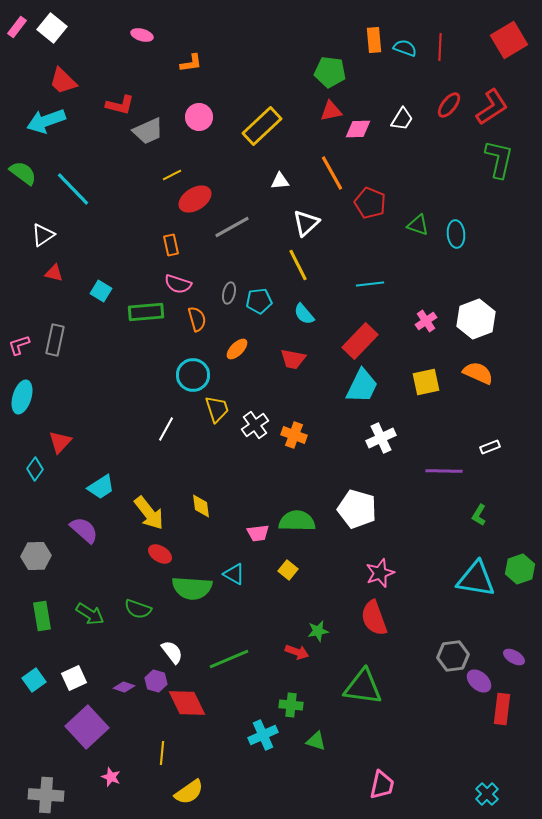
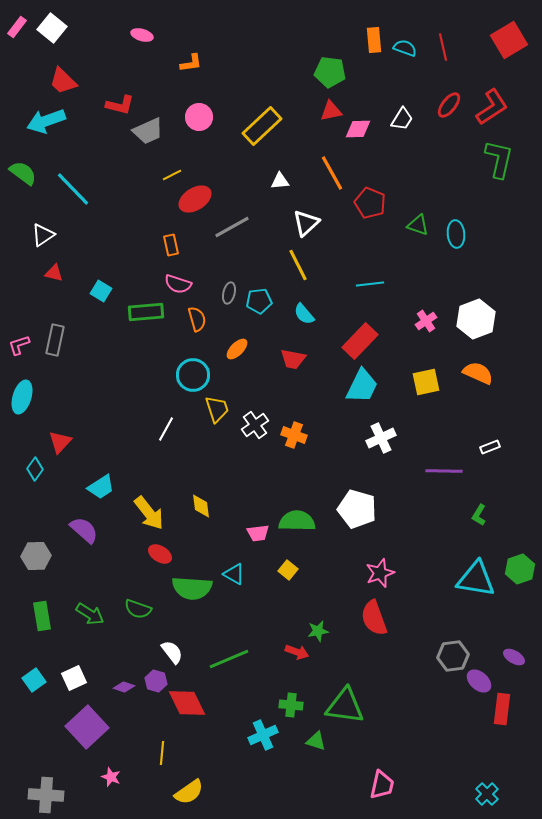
red line at (440, 47): moved 3 px right; rotated 16 degrees counterclockwise
green triangle at (363, 687): moved 18 px left, 19 px down
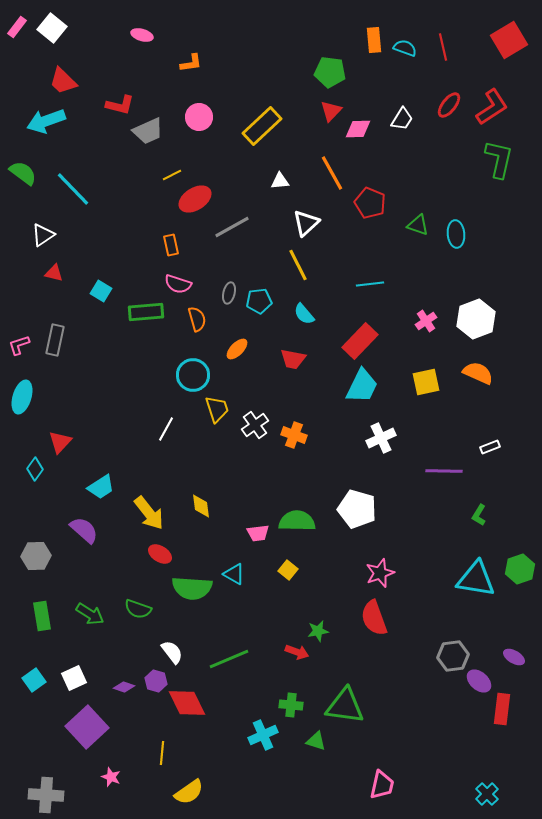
red triangle at (331, 111): rotated 35 degrees counterclockwise
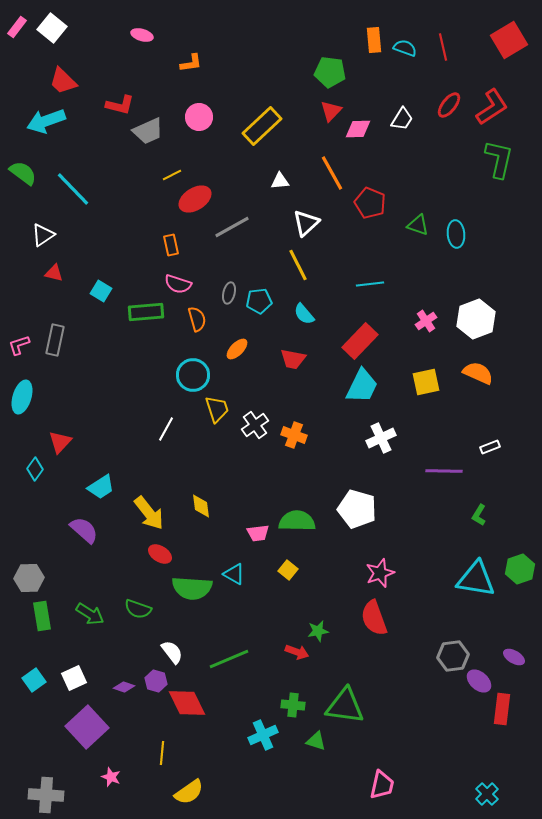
gray hexagon at (36, 556): moved 7 px left, 22 px down
green cross at (291, 705): moved 2 px right
